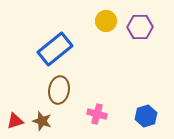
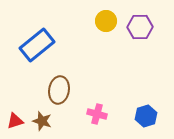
blue rectangle: moved 18 px left, 4 px up
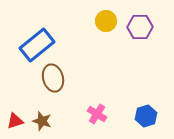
brown ellipse: moved 6 px left, 12 px up; rotated 24 degrees counterclockwise
pink cross: rotated 18 degrees clockwise
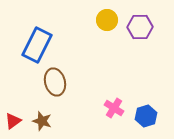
yellow circle: moved 1 px right, 1 px up
blue rectangle: rotated 24 degrees counterclockwise
brown ellipse: moved 2 px right, 4 px down
pink cross: moved 17 px right, 6 px up
red triangle: moved 2 px left; rotated 18 degrees counterclockwise
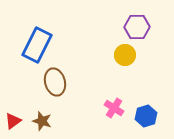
yellow circle: moved 18 px right, 35 px down
purple hexagon: moved 3 px left
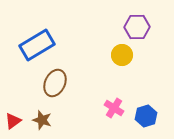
blue rectangle: rotated 32 degrees clockwise
yellow circle: moved 3 px left
brown ellipse: moved 1 px down; rotated 40 degrees clockwise
brown star: moved 1 px up
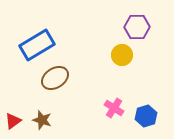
brown ellipse: moved 5 px up; rotated 32 degrees clockwise
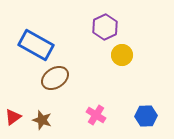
purple hexagon: moved 32 px left; rotated 25 degrees counterclockwise
blue rectangle: moved 1 px left; rotated 60 degrees clockwise
pink cross: moved 18 px left, 7 px down
blue hexagon: rotated 15 degrees clockwise
red triangle: moved 4 px up
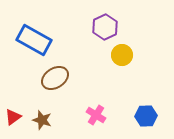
blue rectangle: moved 2 px left, 5 px up
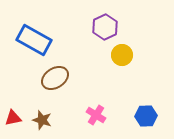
red triangle: moved 1 px down; rotated 24 degrees clockwise
